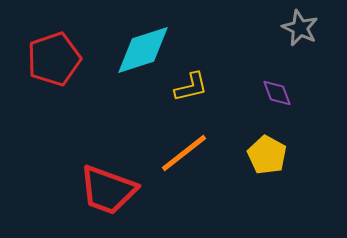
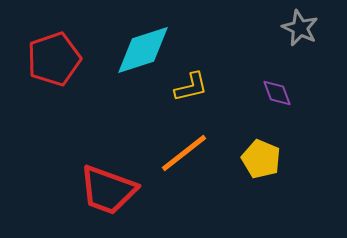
yellow pentagon: moved 6 px left, 4 px down; rotated 6 degrees counterclockwise
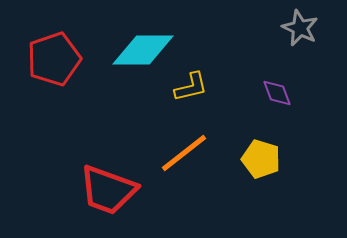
cyan diamond: rotated 18 degrees clockwise
yellow pentagon: rotated 6 degrees counterclockwise
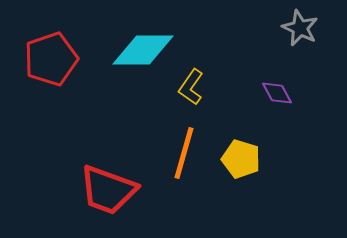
red pentagon: moved 3 px left
yellow L-shape: rotated 138 degrees clockwise
purple diamond: rotated 8 degrees counterclockwise
orange line: rotated 36 degrees counterclockwise
yellow pentagon: moved 20 px left
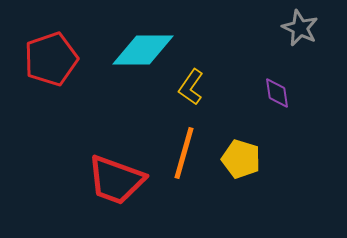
purple diamond: rotated 20 degrees clockwise
red trapezoid: moved 8 px right, 10 px up
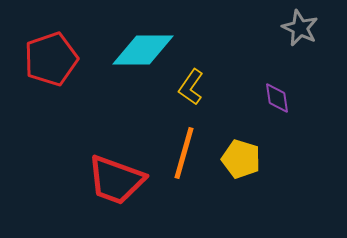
purple diamond: moved 5 px down
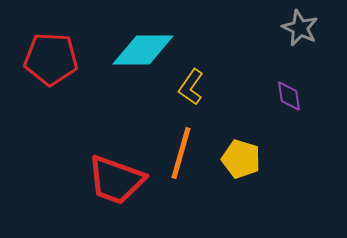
red pentagon: rotated 22 degrees clockwise
purple diamond: moved 12 px right, 2 px up
orange line: moved 3 px left
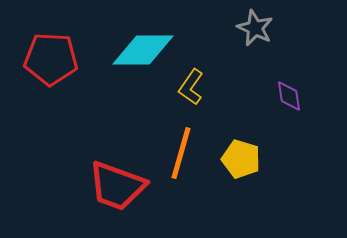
gray star: moved 45 px left
red trapezoid: moved 1 px right, 6 px down
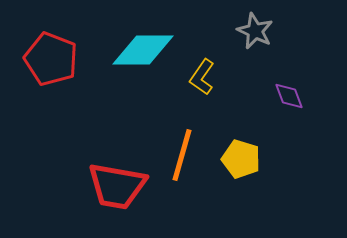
gray star: moved 3 px down
red pentagon: rotated 18 degrees clockwise
yellow L-shape: moved 11 px right, 10 px up
purple diamond: rotated 12 degrees counterclockwise
orange line: moved 1 px right, 2 px down
red trapezoid: rotated 10 degrees counterclockwise
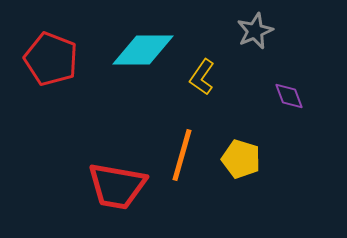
gray star: rotated 24 degrees clockwise
